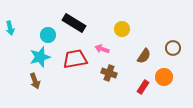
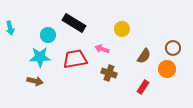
cyan star: rotated 15 degrees clockwise
orange circle: moved 3 px right, 8 px up
brown arrow: rotated 56 degrees counterclockwise
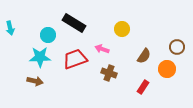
brown circle: moved 4 px right, 1 px up
red trapezoid: rotated 10 degrees counterclockwise
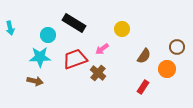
pink arrow: rotated 56 degrees counterclockwise
brown cross: moved 11 px left; rotated 21 degrees clockwise
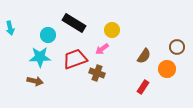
yellow circle: moved 10 px left, 1 px down
brown cross: moved 1 px left; rotated 21 degrees counterclockwise
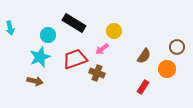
yellow circle: moved 2 px right, 1 px down
cyan star: rotated 20 degrees counterclockwise
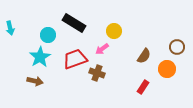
cyan star: rotated 10 degrees counterclockwise
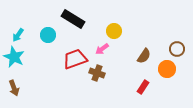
black rectangle: moved 1 px left, 4 px up
cyan arrow: moved 8 px right, 7 px down; rotated 48 degrees clockwise
brown circle: moved 2 px down
cyan star: moved 26 px left; rotated 15 degrees counterclockwise
brown arrow: moved 21 px left, 7 px down; rotated 56 degrees clockwise
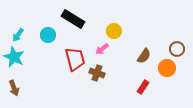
red trapezoid: rotated 95 degrees clockwise
orange circle: moved 1 px up
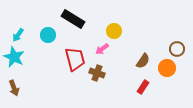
brown semicircle: moved 1 px left, 5 px down
